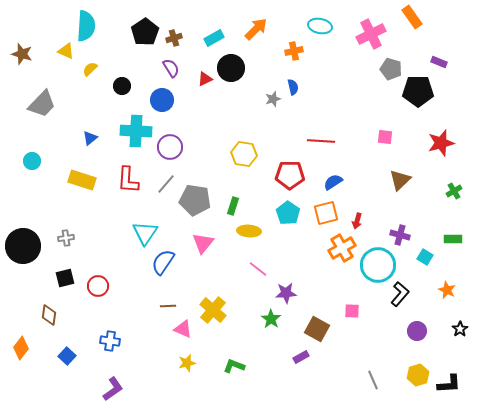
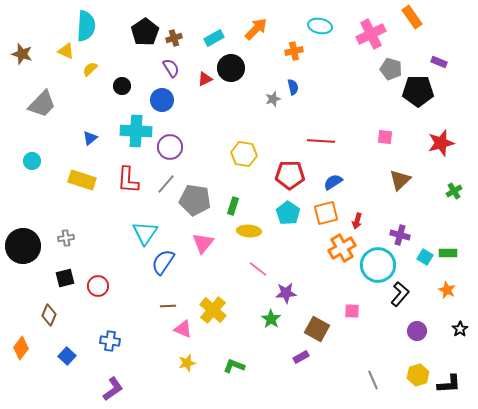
green rectangle at (453, 239): moved 5 px left, 14 px down
brown diamond at (49, 315): rotated 15 degrees clockwise
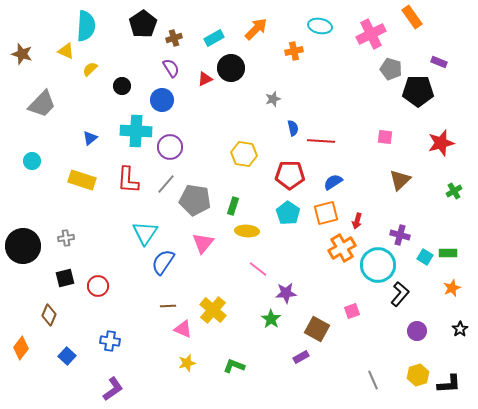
black pentagon at (145, 32): moved 2 px left, 8 px up
blue semicircle at (293, 87): moved 41 px down
yellow ellipse at (249, 231): moved 2 px left
orange star at (447, 290): moved 5 px right, 2 px up; rotated 24 degrees clockwise
pink square at (352, 311): rotated 21 degrees counterclockwise
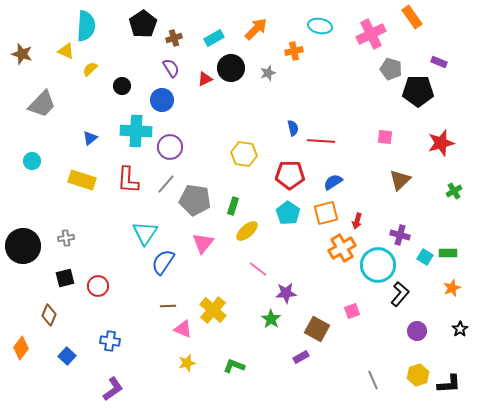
gray star at (273, 99): moved 5 px left, 26 px up
yellow ellipse at (247, 231): rotated 45 degrees counterclockwise
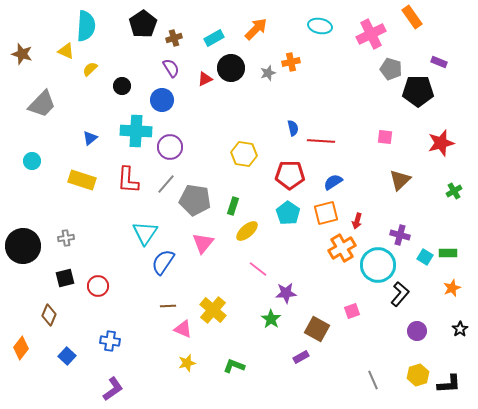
orange cross at (294, 51): moved 3 px left, 11 px down
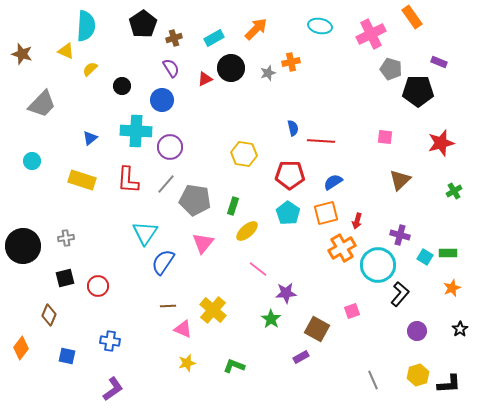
blue square at (67, 356): rotated 30 degrees counterclockwise
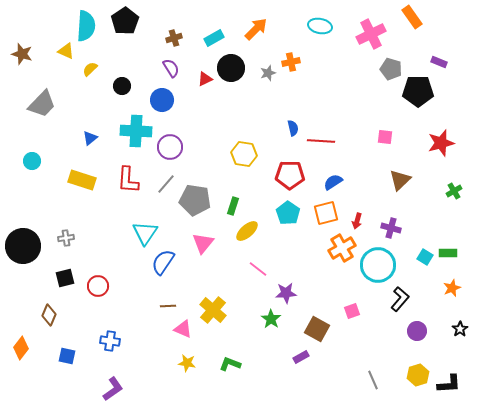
black pentagon at (143, 24): moved 18 px left, 3 px up
purple cross at (400, 235): moved 9 px left, 7 px up
black L-shape at (400, 294): moved 5 px down
yellow star at (187, 363): rotated 24 degrees clockwise
green L-shape at (234, 366): moved 4 px left, 2 px up
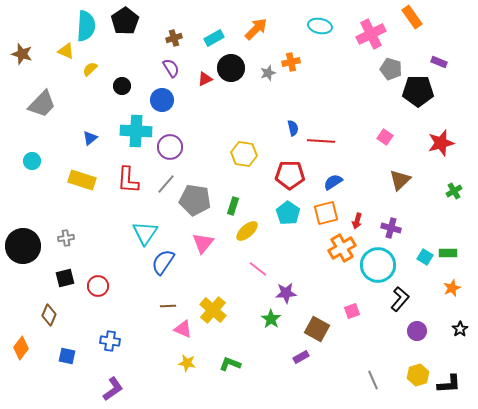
pink square at (385, 137): rotated 28 degrees clockwise
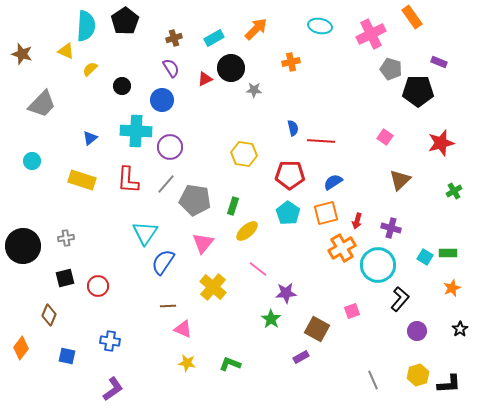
gray star at (268, 73): moved 14 px left, 17 px down; rotated 21 degrees clockwise
yellow cross at (213, 310): moved 23 px up
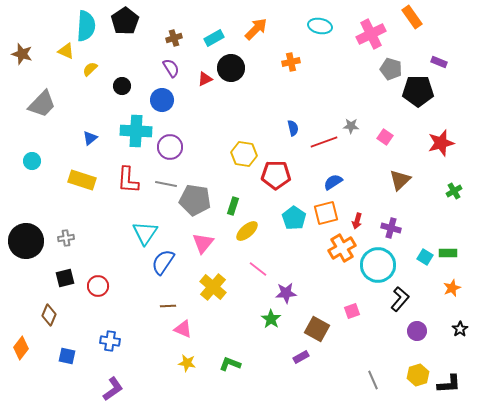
gray star at (254, 90): moved 97 px right, 36 px down
red line at (321, 141): moved 3 px right, 1 px down; rotated 24 degrees counterclockwise
red pentagon at (290, 175): moved 14 px left
gray line at (166, 184): rotated 60 degrees clockwise
cyan pentagon at (288, 213): moved 6 px right, 5 px down
black circle at (23, 246): moved 3 px right, 5 px up
